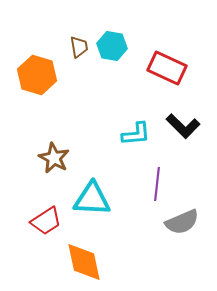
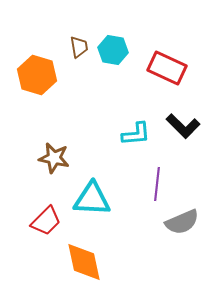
cyan hexagon: moved 1 px right, 4 px down
brown star: rotated 16 degrees counterclockwise
red trapezoid: rotated 12 degrees counterclockwise
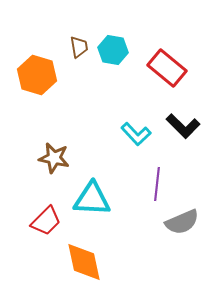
red rectangle: rotated 15 degrees clockwise
cyan L-shape: rotated 52 degrees clockwise
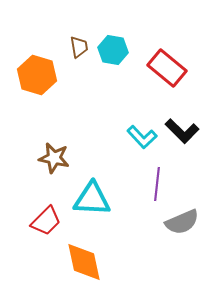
black L-shape: moved 1 px left, 5 px down
cyan L-shape: moved 6 px right, 3 px down
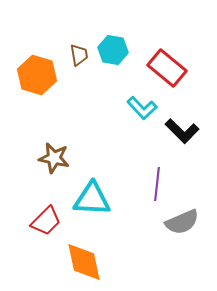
brown trapezoid: moved 8 px down
cyan L-shape: moved 29 px up
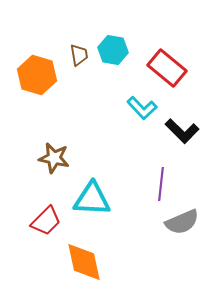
purple line: moved 4 px right
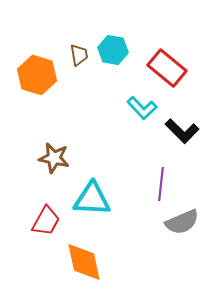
red trapezoid: rotated 16 degrees counterclockwise
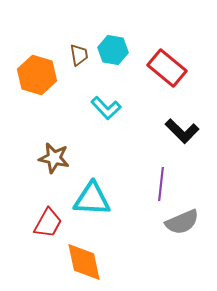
cyan L-shape: moved 36 px left
red trapezoid: moved 2 px right, 2 px down
